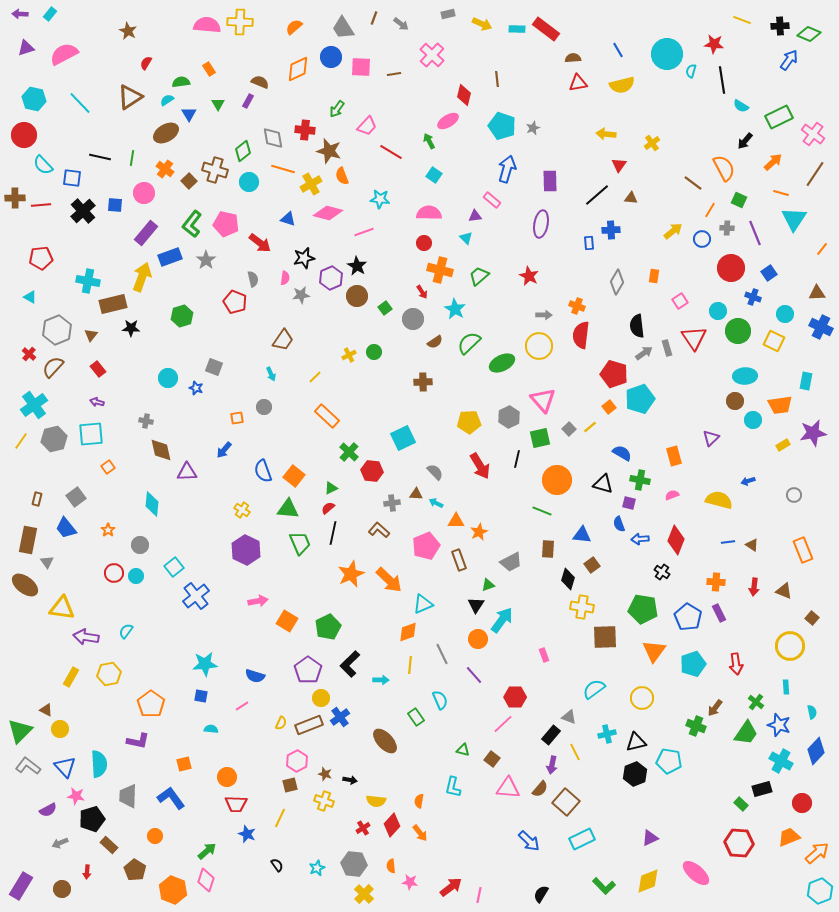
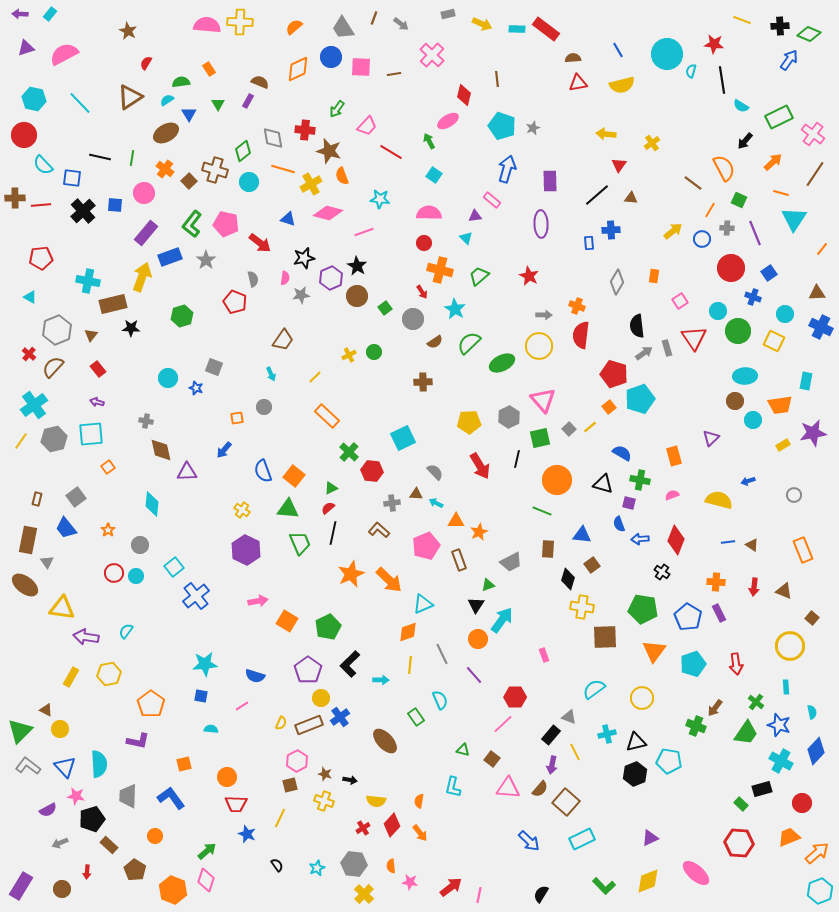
purple ellipse at (541, 224): rotated 12 degrees counterclockwise
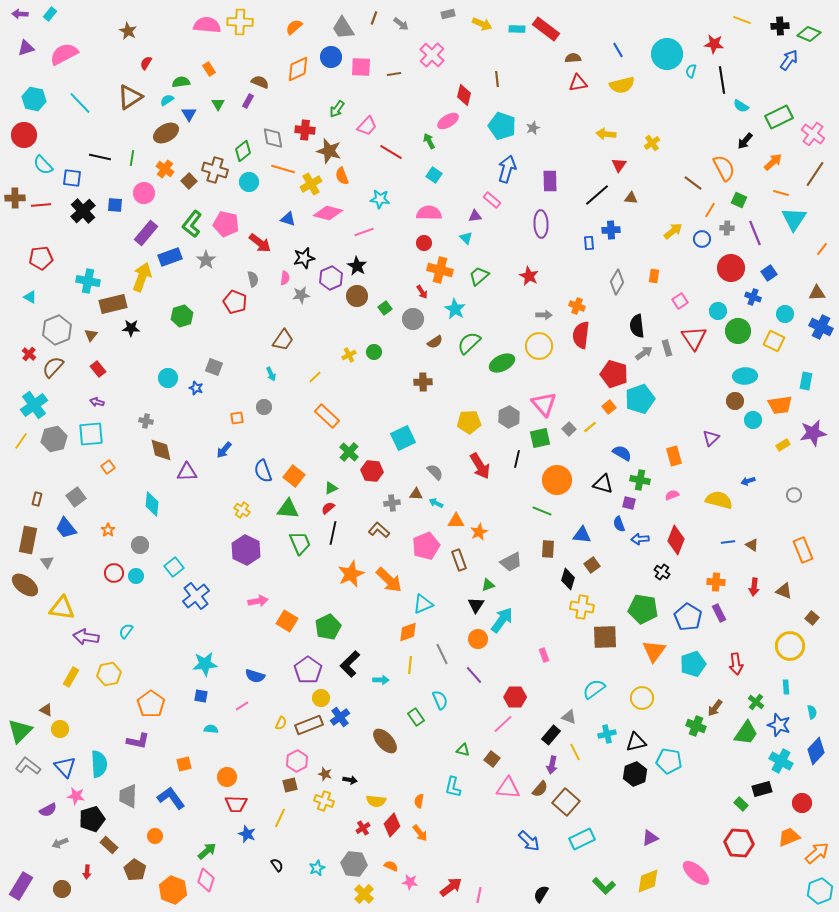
pink triangle at (543, 400): moved 1 px right, 4 px down
orange semicircle at (391, 866): rotated 120 degrees clockwise
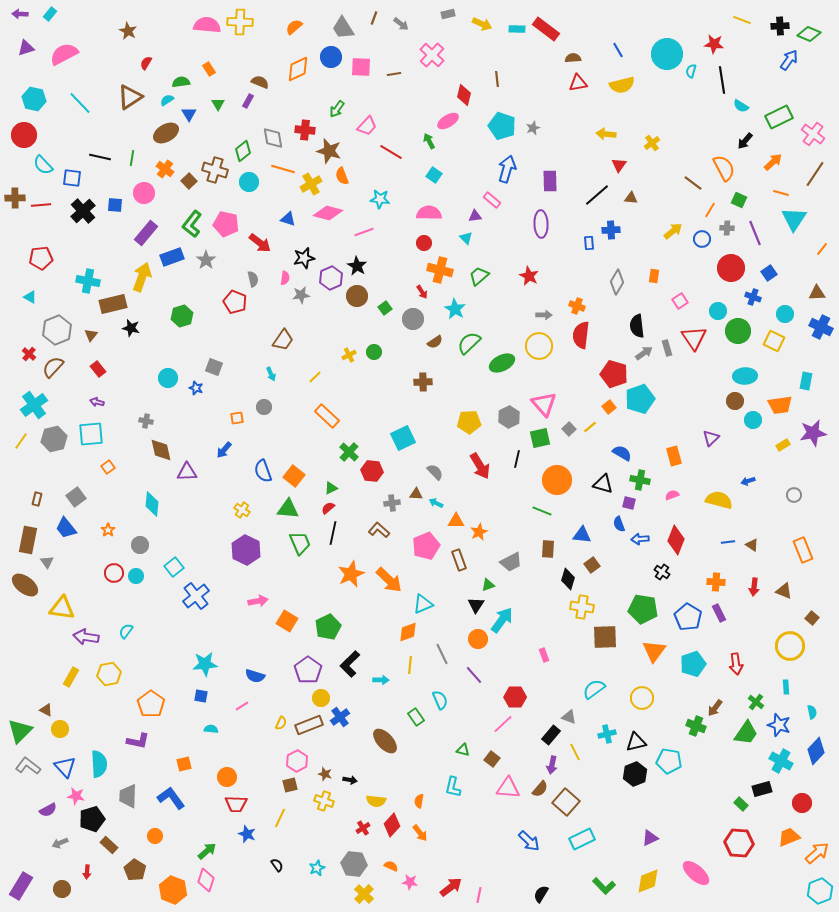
blue rectangle at (170, 257): moved 2 px right
black star at (131, 328): rotated 12 degrees clockwise
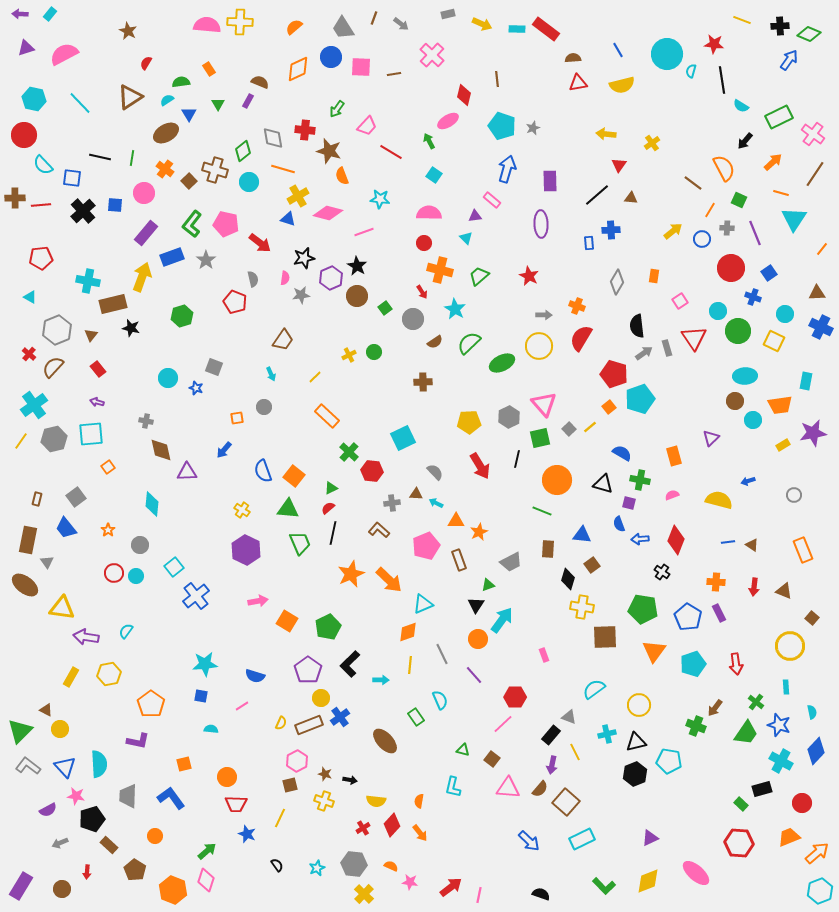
yellow cross at (311, 184): moved 13 px left, 12 px down
red semicircle at (581, 335): moved 3 px down; rotated 24 degrees clockwise
yellow circle at (642, 698): moved 3 px left, 7 px down
black semicircle at (541, 894): rotated 78 degrees clockwise
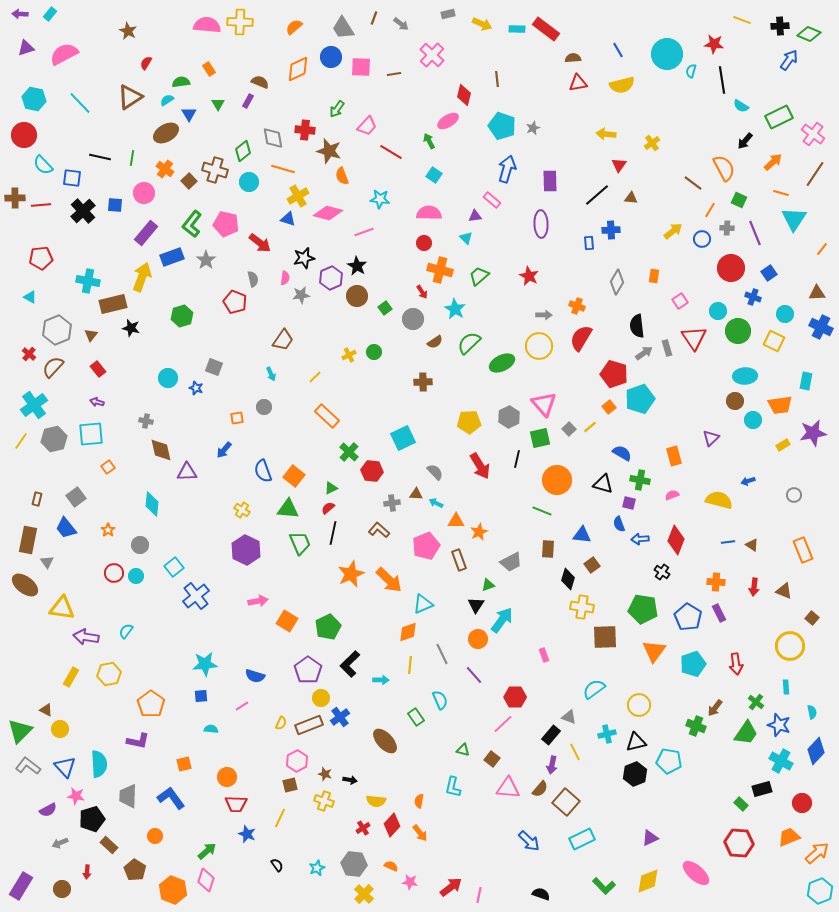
blue square at (201, 696): rotated 16 degrees counterclockwise
